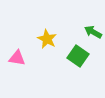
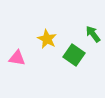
green arrow: moved 2 px down; rotated 24 degrees clockwise
green square: moved 4 px left, 1 px up
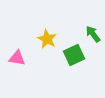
green square: rotated 30 degrees clockwise
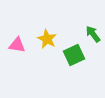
pink triangle: moved 13 px up
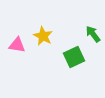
yellow star: moved 4 px left, 3 px up
green square: moved 2 px down
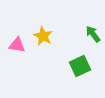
green square: moved 6 px right, 9 px down
